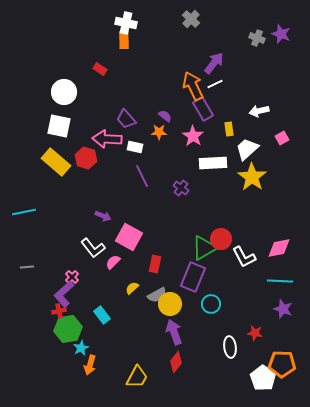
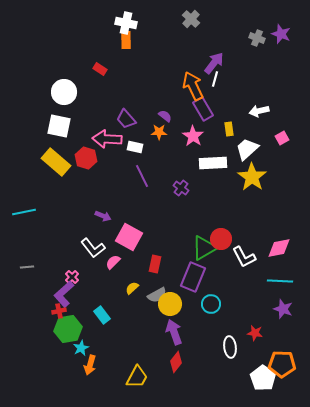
orange rectangle at (124, 40): moved 2 px right
white line at (215, 84): moved 5 px up; rotated 49 degrees counterclockwise
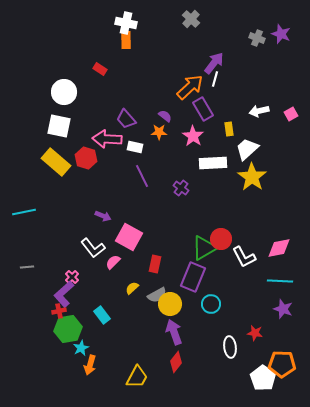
orange arrow at (193, 86): moved 3 px left, 1 px down; rotated 72 degrees clockwise
pink square at (282, 138): moved 9 px right, 24 px up
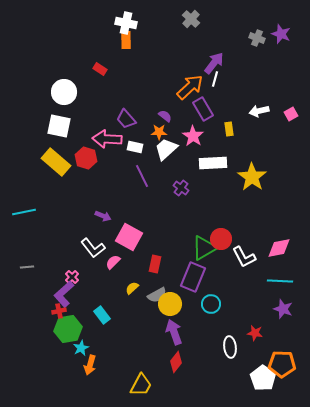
white trapezoid at (247, 149): moved 81 px left
yellow trapezoid at (137, 377): moved 4 px right, 8 px down
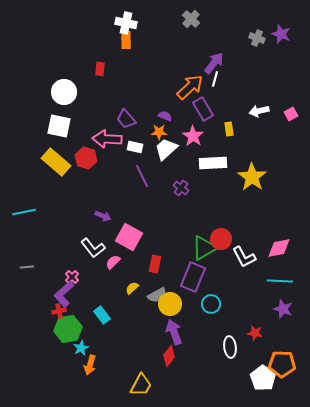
red rectangle at (100, 69): rotated 64 degrees clockwise
purple semicircle at (165, 116): rotated 16 degrees counterclockwise
red diamond at (176, 362): moved 7 px left, 6 px up
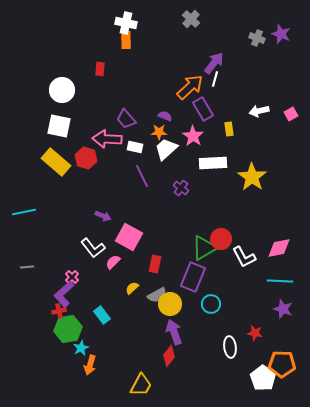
white circle at (64, 92): moved 2 px left, 2 px up
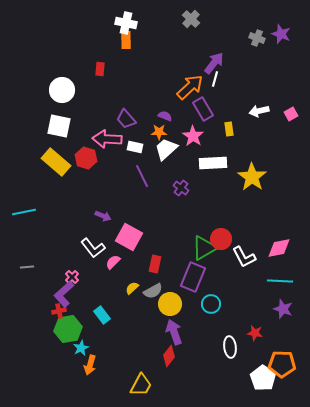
gray semicircle at (157, 295): moved 4 px left, 4 px up
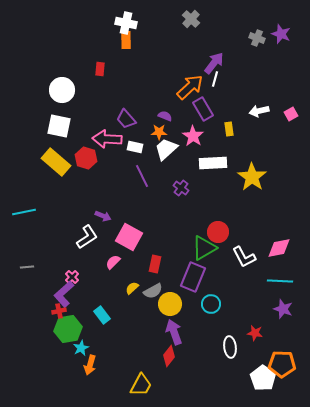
red circle at (221, 239): moved 3 px left, 7 px up
white L-shape at (93, 248): moved 6 px left, 11 px up; rotated 85 degrees counterclockwise
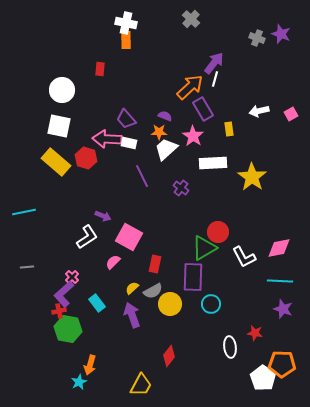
white rectangle at (135, 147): moved 6 px left, 4 px up
purple rectangle at (193, 277): rotated 20 degrees counterclockwise
cyan rectangle at (102, 315): moved 5 px left, 12 px up
green hexagon at (68, 329): rotated 20 degrees clockwise
purple arrow at (174, 332): moved 42 px left, 17 px up
cyan star at (81, 348): moved 2 px left, 34 px down
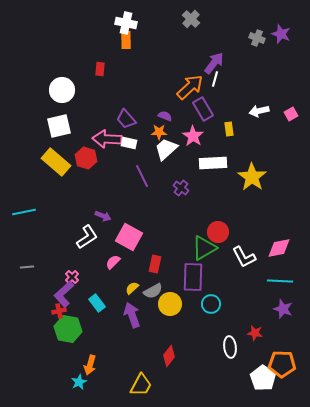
white square at (59, 126): rotated 25 degrees counterclockwise
